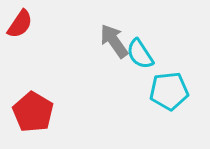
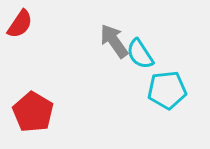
cyan pentagon: moved 2 px left, 1 px up
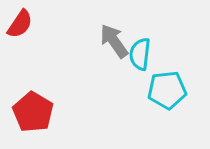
cyan semicircle: rotated 40 degrees clockwise
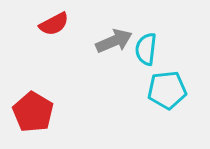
red semicircle: moved 34 px right; rotated 28 degrees clockwise
gray arrow: rotated 102 degrees clockwise
cyan semicircle: moved 6 px right, 5 px up
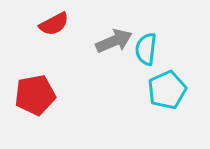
cyan pentagon: rotated 18 degrees counterclockwise
red pentagon: moved 2 px right, 17 px up; rotated 30 degrees clockwise
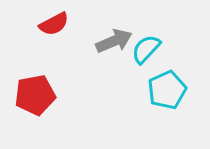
cyan semicircle: rotated 36 degrees clockwise
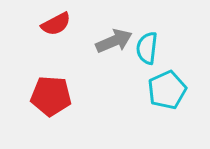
red semicircle: moved 2 px right
cyan semicircle: moved 1 px right, 1 px up; rotated 36 degrees counterclockwise
red pentagon: moved 16 px right, 1 px down; rotated 15 degrees clockwise
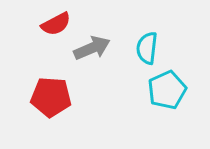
gray arrow: moved 22 px left, 7 px down
red pentagon: moved 1 px down
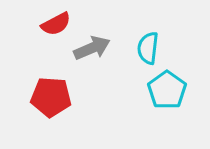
cyan semicircle: moved 1 px right
cyan pentagon: rotated 12 degrees counterclockwise
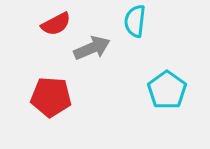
cyan semicircle: moved 13 px left, 27 px up
